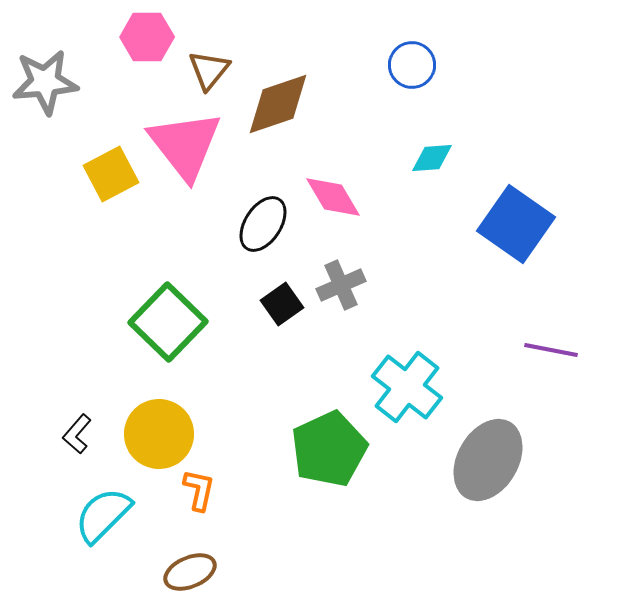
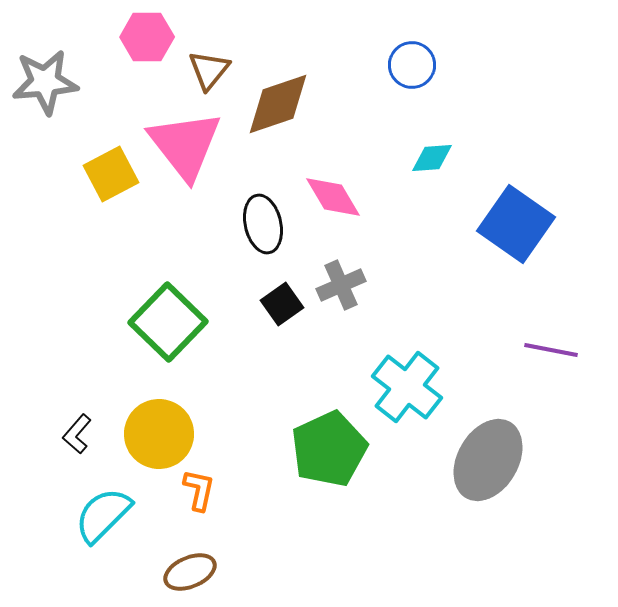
black ellipse: rotated 46 degrees counterclockwise
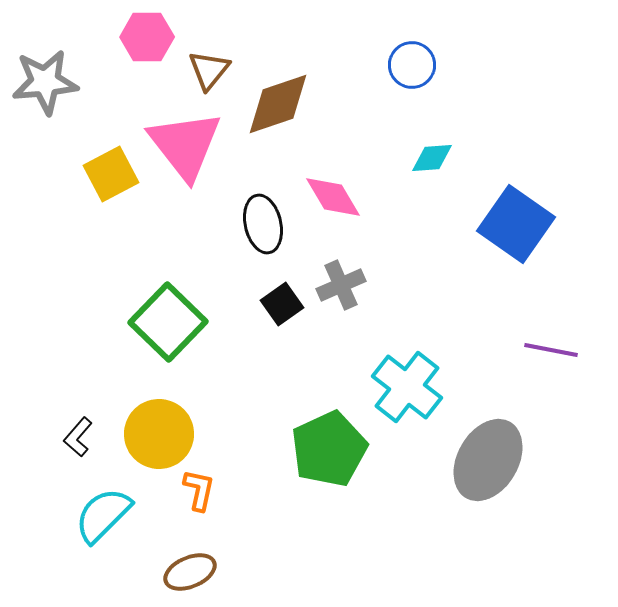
black L-shape: moved 1 px right, 3 px down
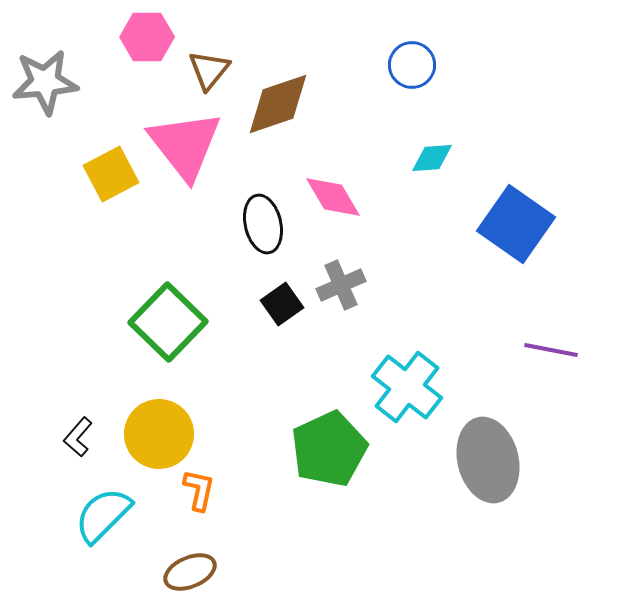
gray ellipse: rotated 44 degrees counterclockwise
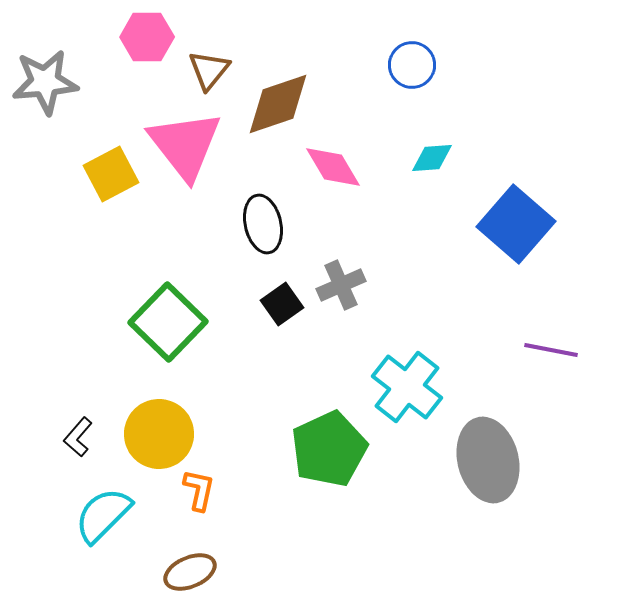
pink diamond: moved 30 px up
blue square: rotated 6 degrees clockwise
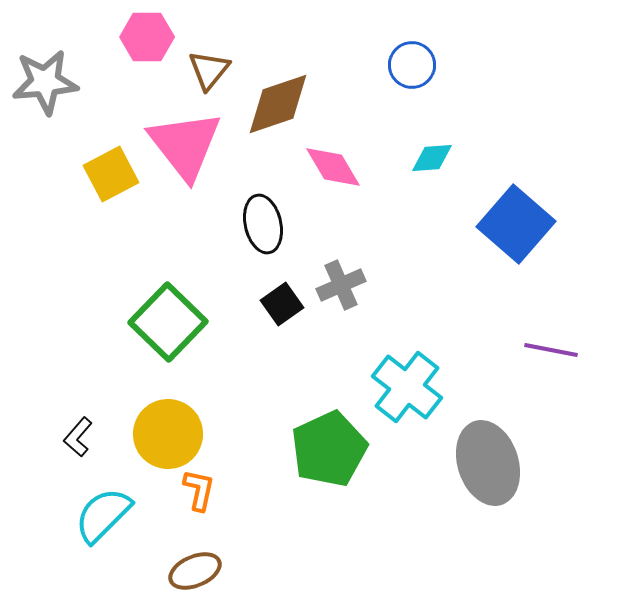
yellow circle: moved 9 px right
gray ellipse: moved 3 px down; rotated 4 degrees counterclockwise
brown ellipse: moved 5 px right, 1 px up
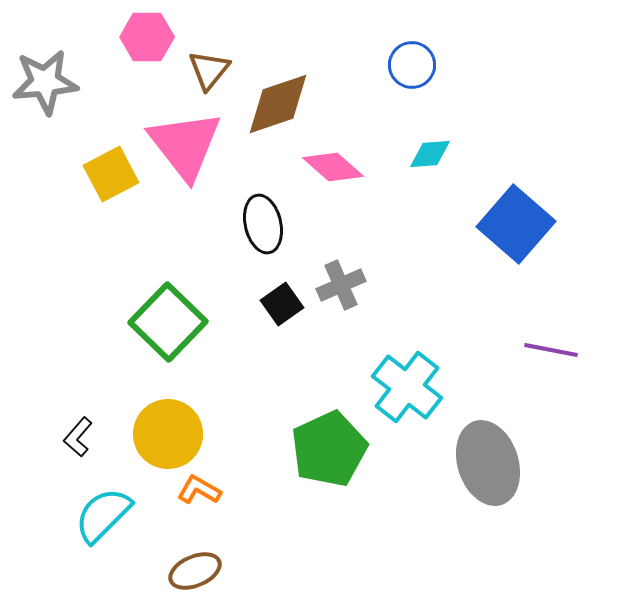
cyan diamond: moved 2 px left, 4 px up
pink diamond: rotated 18 degrees counterclockwise
orange L-shape: rotated 72 degrees counterclockwise
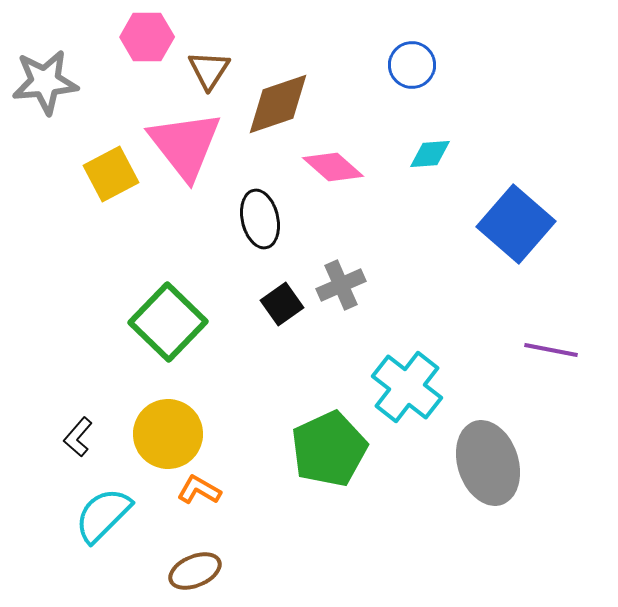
brown triangle: rotated 6 degrees counterclockwise
black ellipse: moved 3 px left, 5 px up
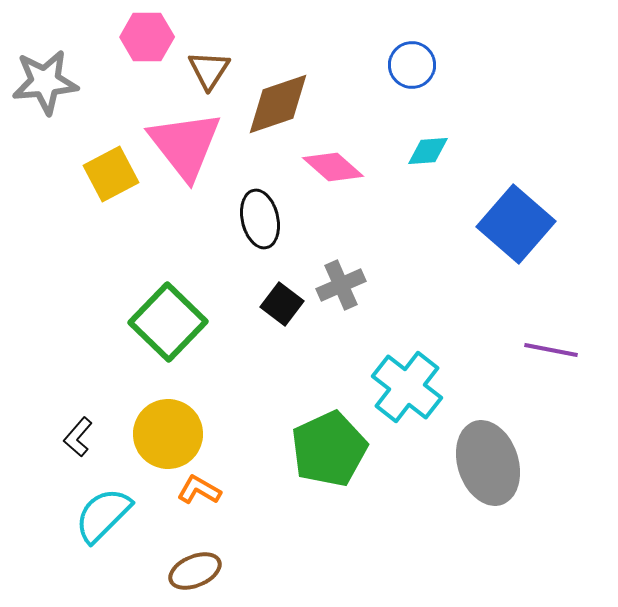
cyan diamond: moved 2 px left, 3 px up
black square: rotated 18 degrees counterclockwise
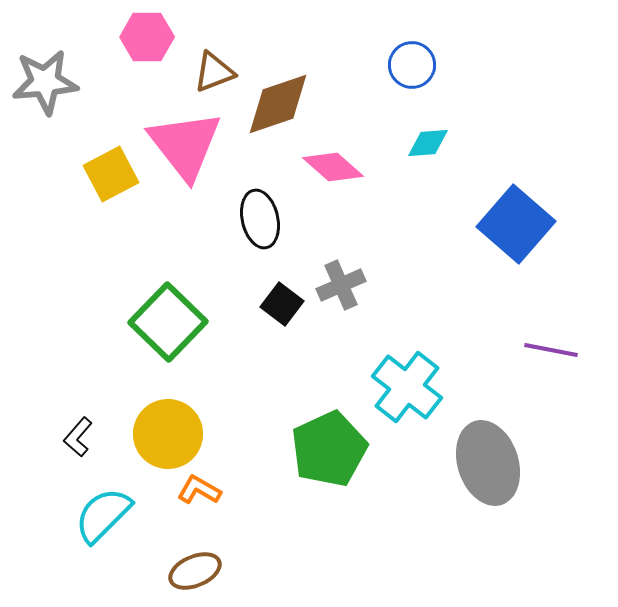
brown triangle: moved 5 px right, 2 px down; rotated 36 degrees clockwise
cyan diamond: moved 8 px up
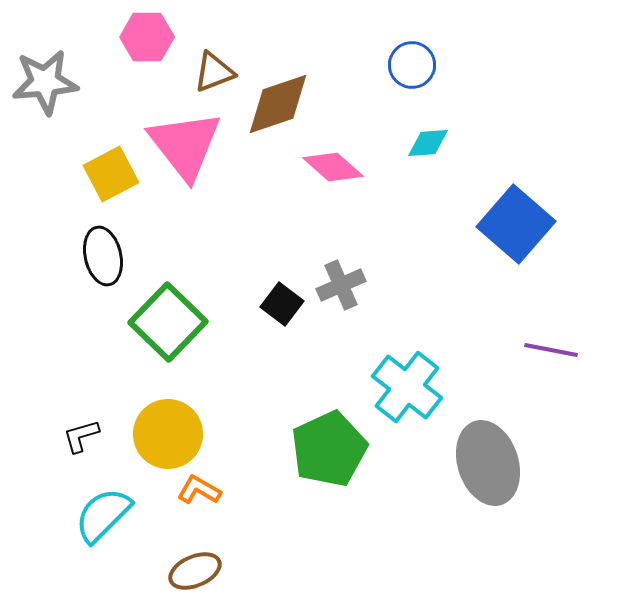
black ellipse: moved 157 px left, 37 px down
black L-shape: moved 3 px right, 1 px up; rotated 33 degrees clockwise
